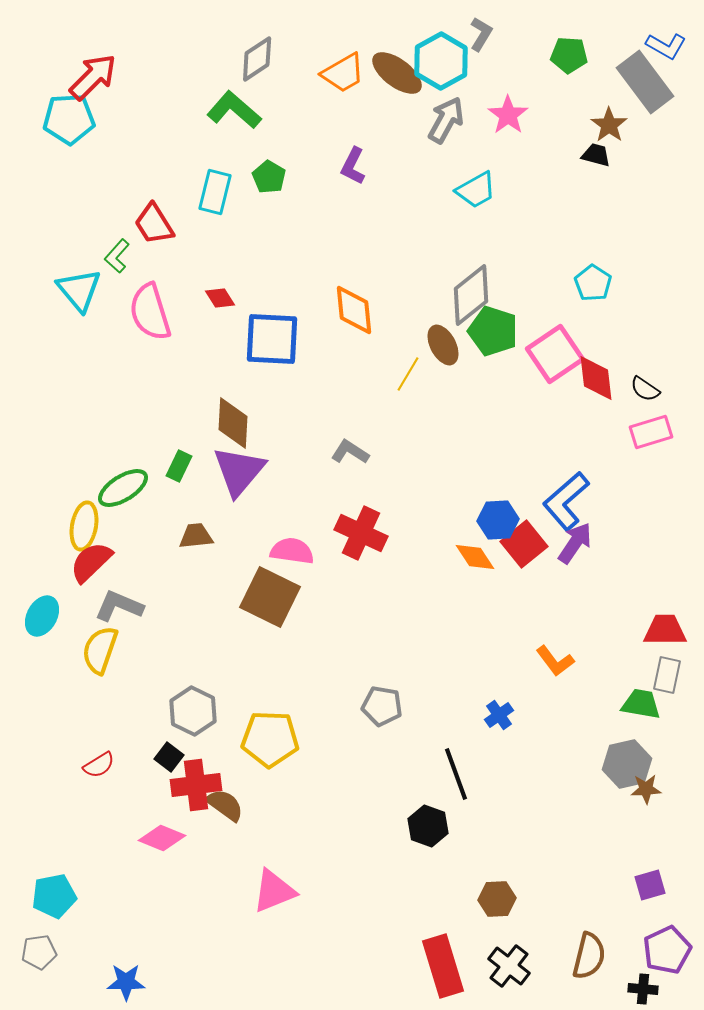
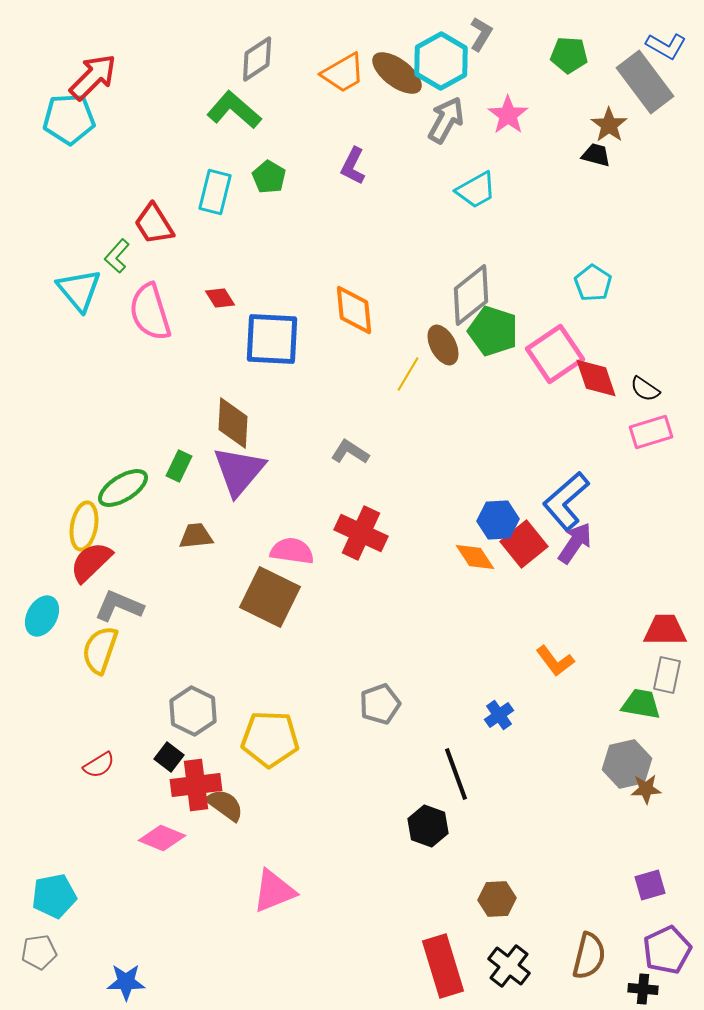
red diamond at (596, 378): rotated 12 degrees counterclockwise
gray pentagon at (382, 706): moved 2 px left, 2 px up; rotated 30 degrees counterclockwise
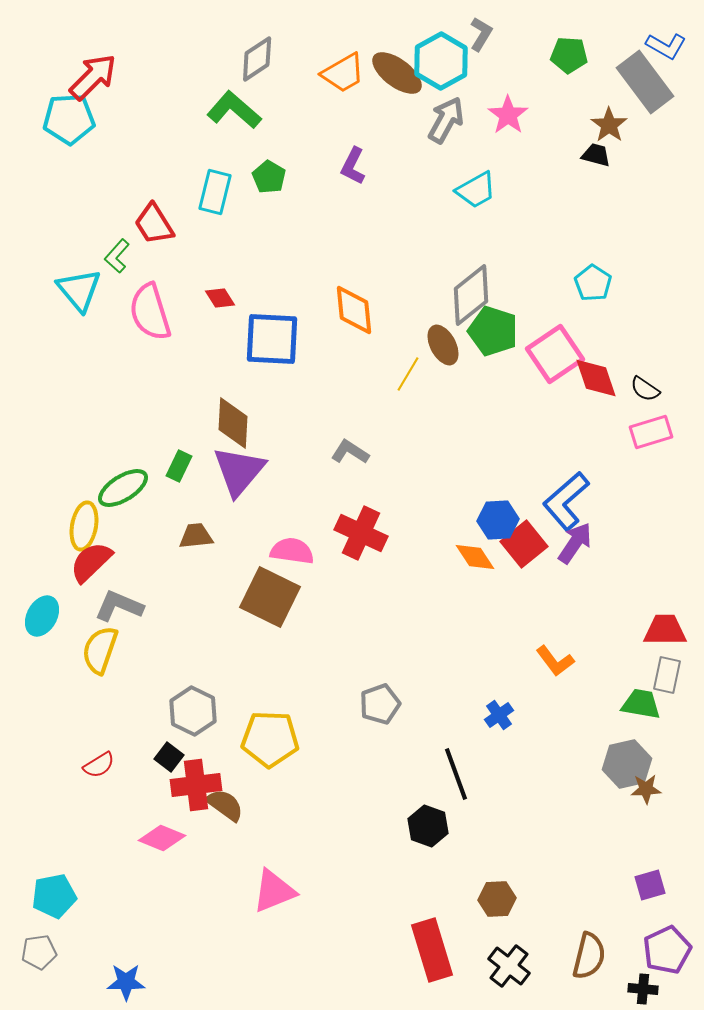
red rectangle at (443, 966): moved 11 px left, 16 px up
